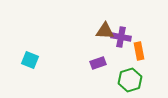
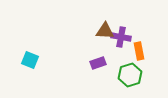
green hexagon: moved 5 px up
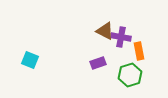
brown triangle: rotated 24 degrees clockwise
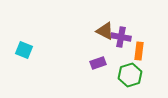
orange rectangle: rotated 18 degrees clockwise
cyan square: moved 6 px left, 10 px up
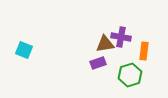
brown triangle: moved 13 px down; rotated 36 degrees counterclockwise
orange rectangle: moved 5 px right
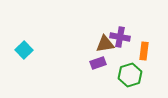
purple cross: moved 1 px left
cyan square: rotated 24 degrees clockwise
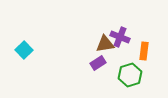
purple cross: rotated 12 degrees clockwise
purple rectangle: rotated 14 degrees counterclockwise
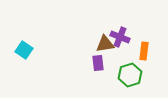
cyan square: rotated 12 degrees counterclockwise
purple rectangle: rotated 63 degrees counterclockwise
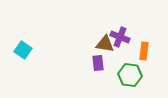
brown triangle: rotated 18 degrees clockwise
cyan square: moved 1 px left
green hexagon: rotated 25 degrees clockwise
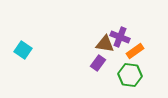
orange rectangle: moved 9 px left; rotated 48 degrees clockwise
purple rectangle: rotated 42 degrees clockwise
